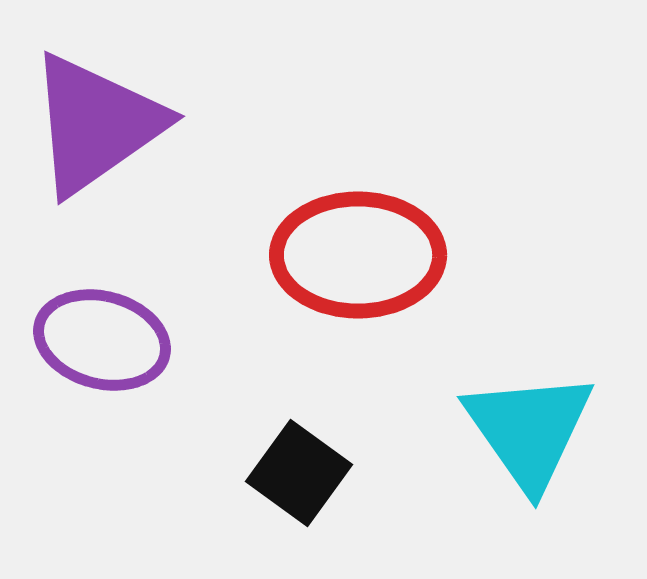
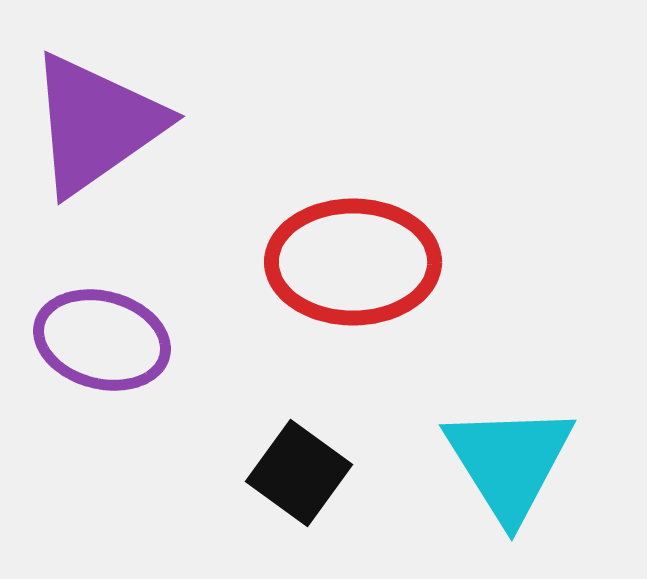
red ellipse: moved 5 px left, 7 px down
cyan triangle: moved 20 px left, 32 px down; rotated 3 degrees clockwise
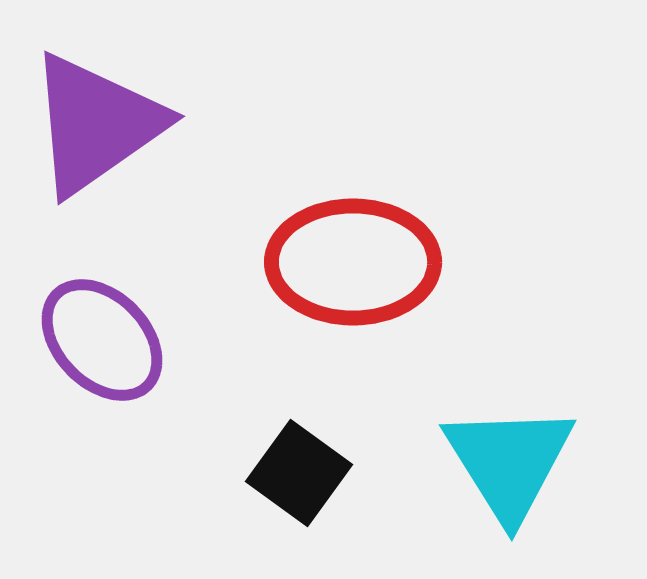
purple ellipse: rotated 31 degrees clockwise
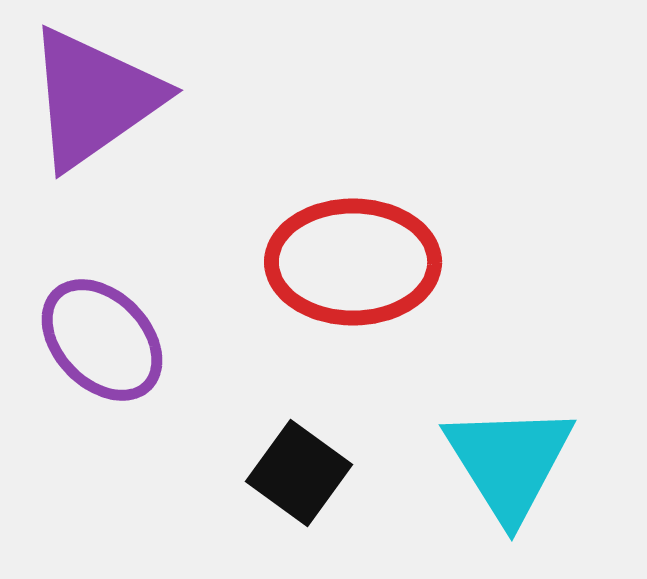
purple triangle: moved 2 px left, 26 px up
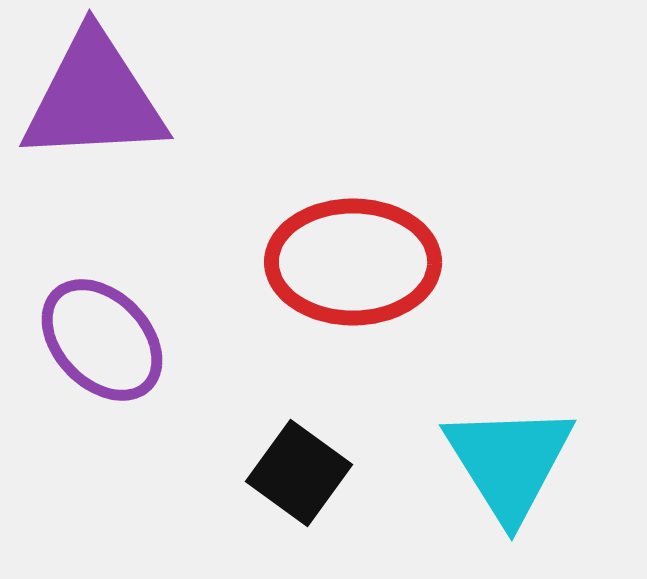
purple triangle: rotated 32 degrees clockwise
